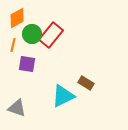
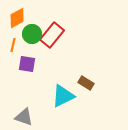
red rectangle: moved 1 px right
gray triangle: moved 7 px right, 9 px down
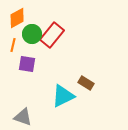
gray triangle: moved 1 px left
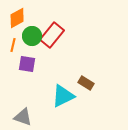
green circle: moved 2 px down
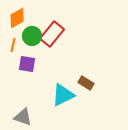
red rectangle: moved 1 px up
cyan triangle: moved 1 px up
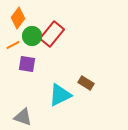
orange diamond: moved 1 px right; rotated 25 degrees counterclockwise
orange line: rotated 48 degrees clockwise
cyan triangle: moved 3 px left
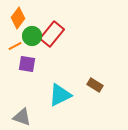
orange line: moved 2 px right, 1 px down
brown rectangle: moved 9 px right, 2 px down
gray triangle: moved 1 px left
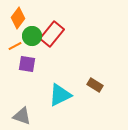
gray triangle: moved 1 px up
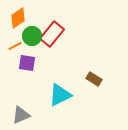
orange diamond: rotated 20 degrees clockwise
purple square: moved 1 px up
brown rectangle: moved 1 px left, 6 px up
gray triangle: moved 1 px left, 1 px up; rotated 42 degrees counterclockwise
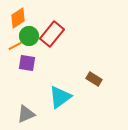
green circle: moved 3 px left
cyan triangle: moved 2 px down; rotated 10 degrees counterclockwise
gray triangle: moved 5 px right, 1 px up
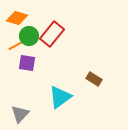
orange diamond: moved 1 px left; rotated 50 degrees clockwise
gray triangle: moved 6 px left; rotated 24 degrees counterclockwise
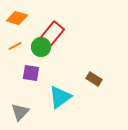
green circle: moved 12 px right, 11 px down
purple square: moved 4 px right, 10 px down
gray triangle: moved 2 px up
